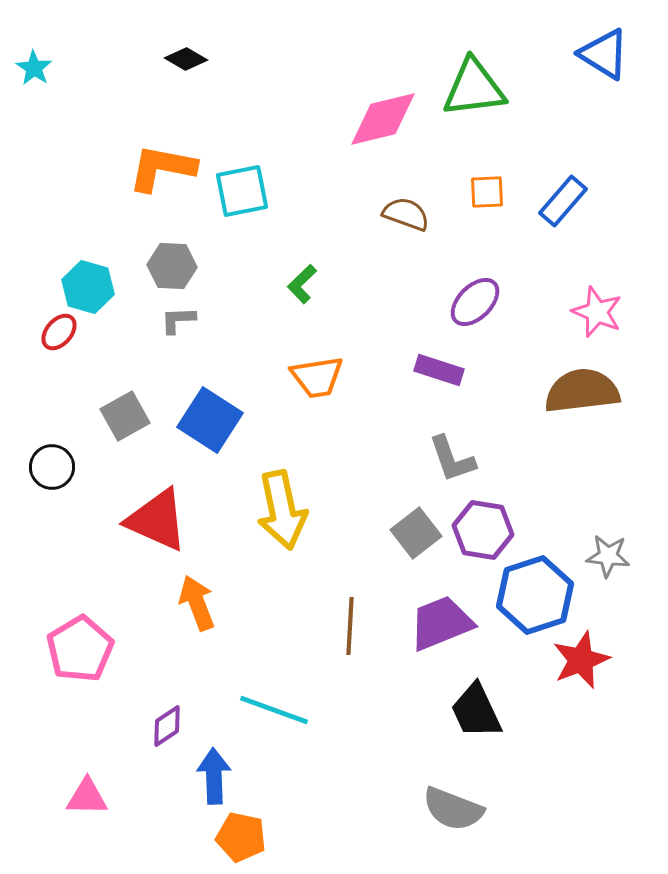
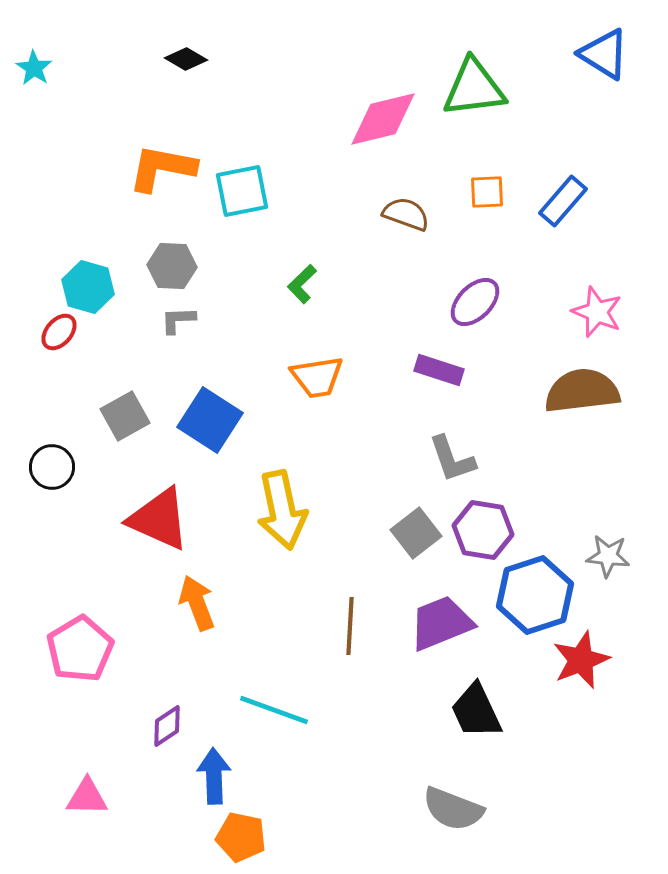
red triangle at (157, 520): moved 2 px right, 1 px up
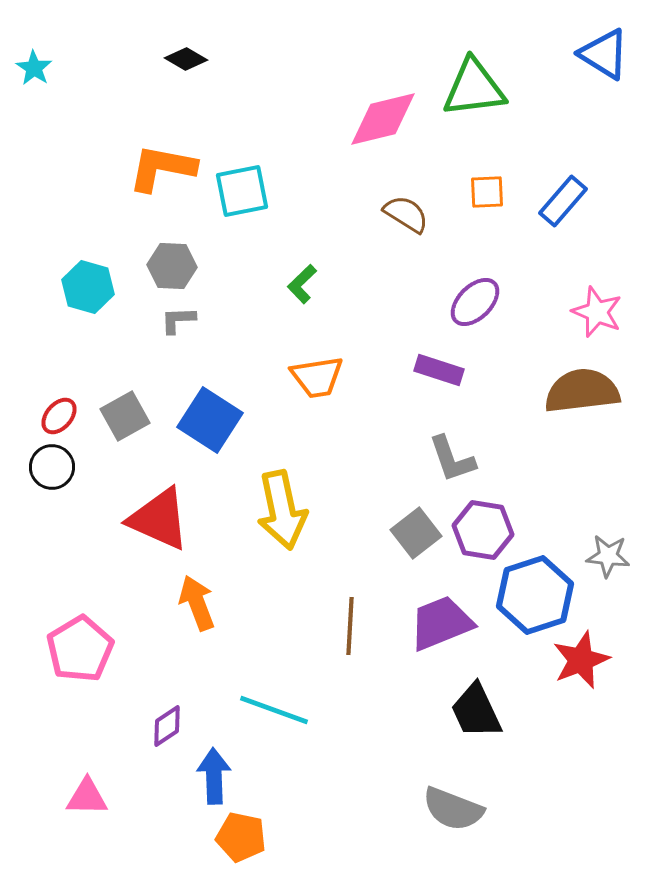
brown semicircle at (406, 214): rotated 12 degrees clockwise
red ellipse at (59, 332): moved 84 px down
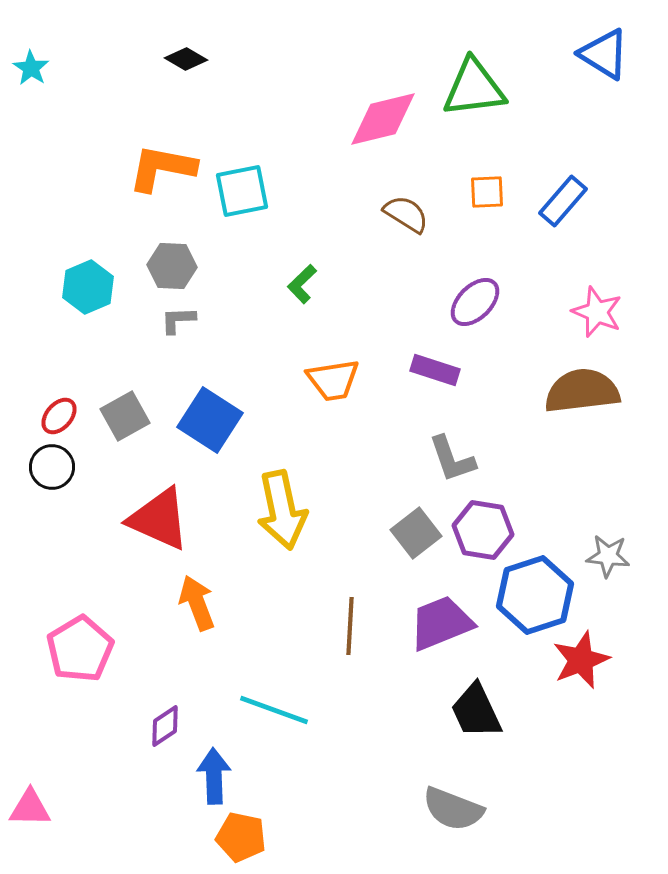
cyan star at (34, 68): moved 3 px left
cyan hexagon at (88, 287): rotated 21 degrees clockwise
purple rectangle at (439, 370): moved 4 px left
orange trapezoid at (317, 377): moved 16 px right, 3 px down
purple diamond at (167, 726): moved 2 px left
pink triangle at (87, 797): moved 57 px left, 11 px down
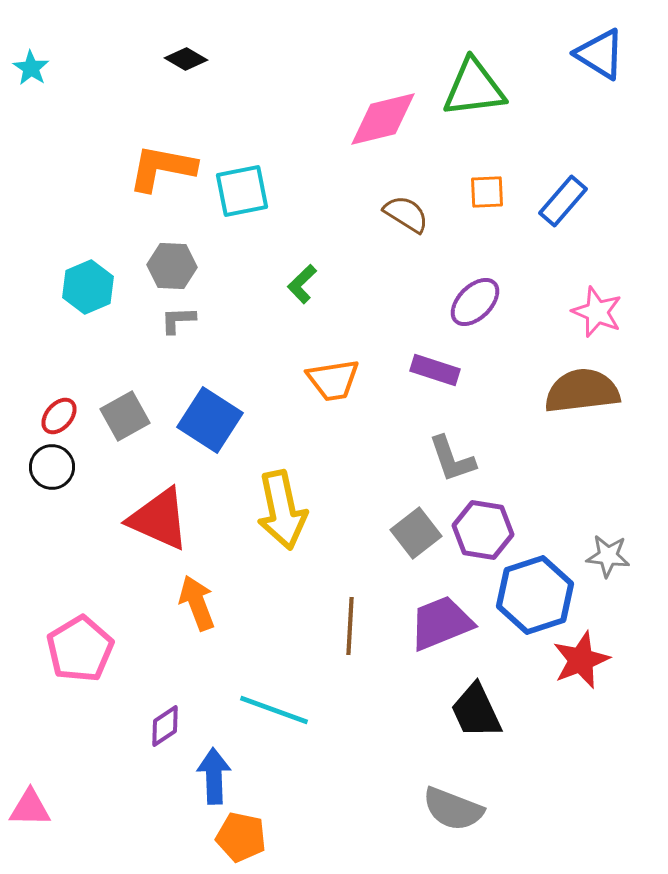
blue triangle at (604, 54): moved 4 px left
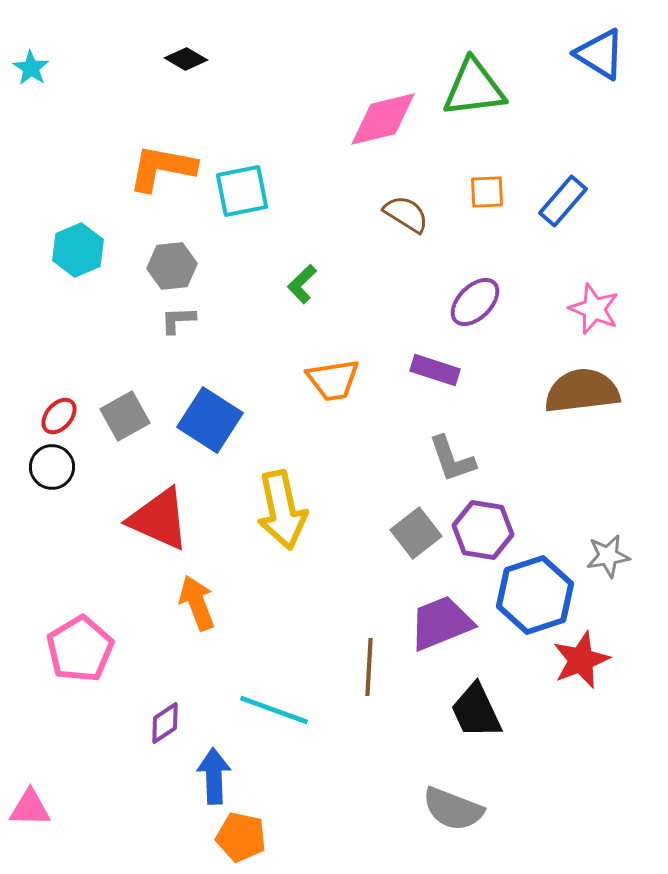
gray hexagon at (172, 266): rotated 9 degrees counterclockwise
cyan hexagon at (88, 287): moved 10 px left, 37 px up
pink star at (597, 312): moved 3 px left, 3 px up
gray star at (608, 556): rotated 15 degrees counterclockwise
brown line at (350, 626): moved 19 px right, 41 px down
purple diamond at (165, 726): moved 3 px up
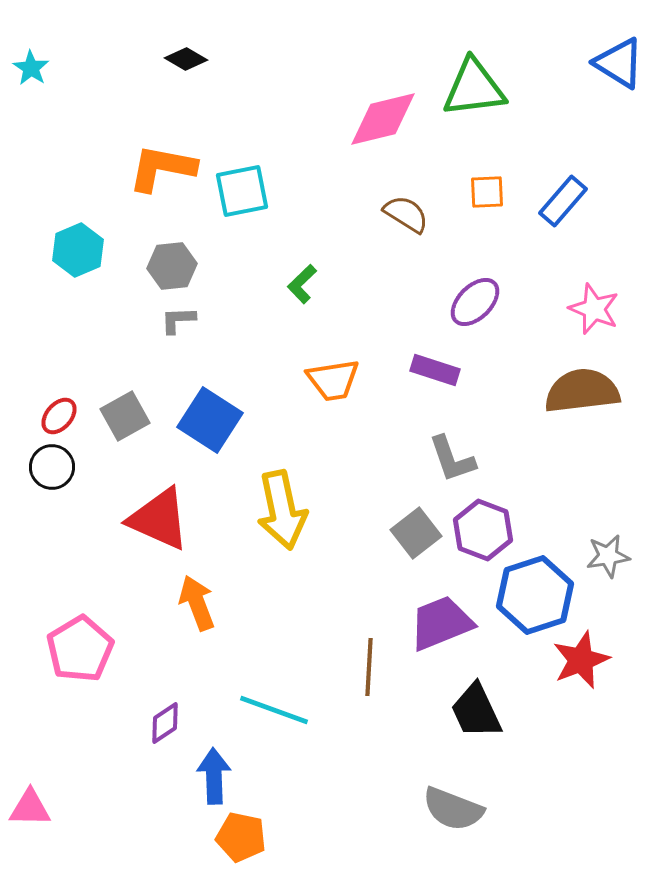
blue triangle at (600, 54): moved 19 px right, 9 px down
purple hexagon at (483, 530): rotated 12 degrees clockwise
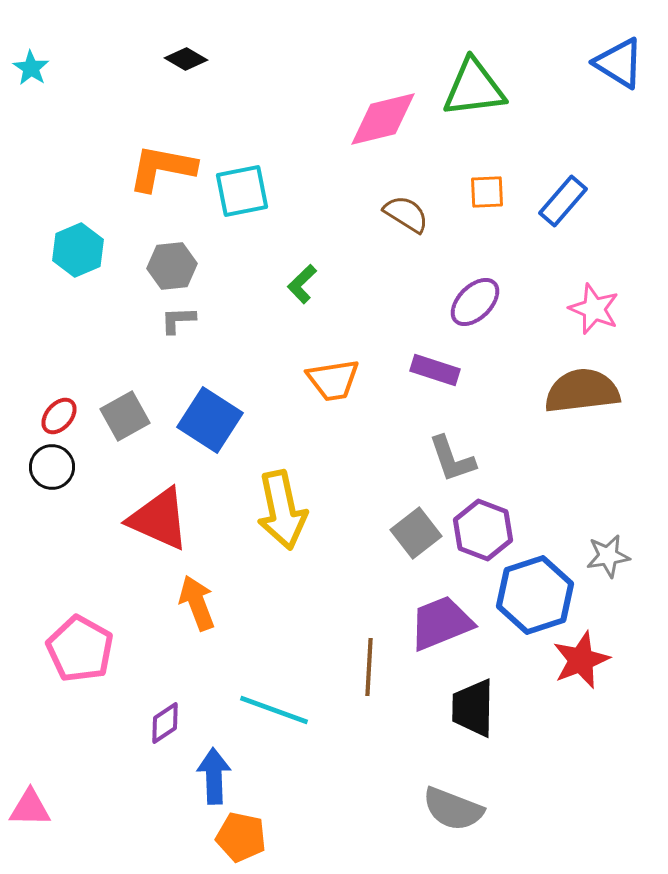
pink pentagon at (80, 649): rotated 12 degrees counterclockwise
black trapezoid at (476, 711): moved 3 px left, 3 px up; rotated 26 degrees clockwise
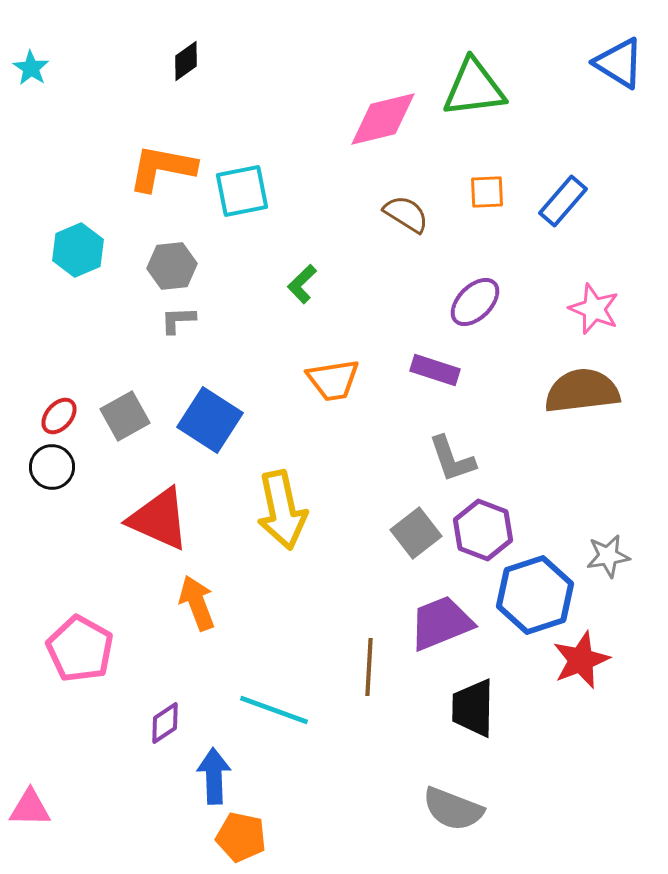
black diamond at (186, 59): moved 2 px down; rotated 66 degrees counterclockwise
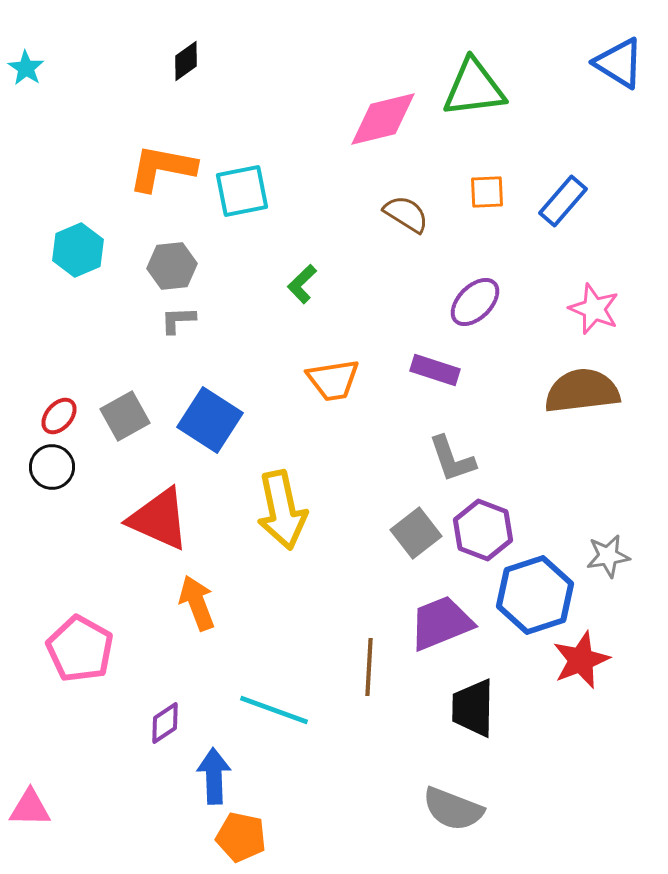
cyan star at (31, 68): moved 5 px left
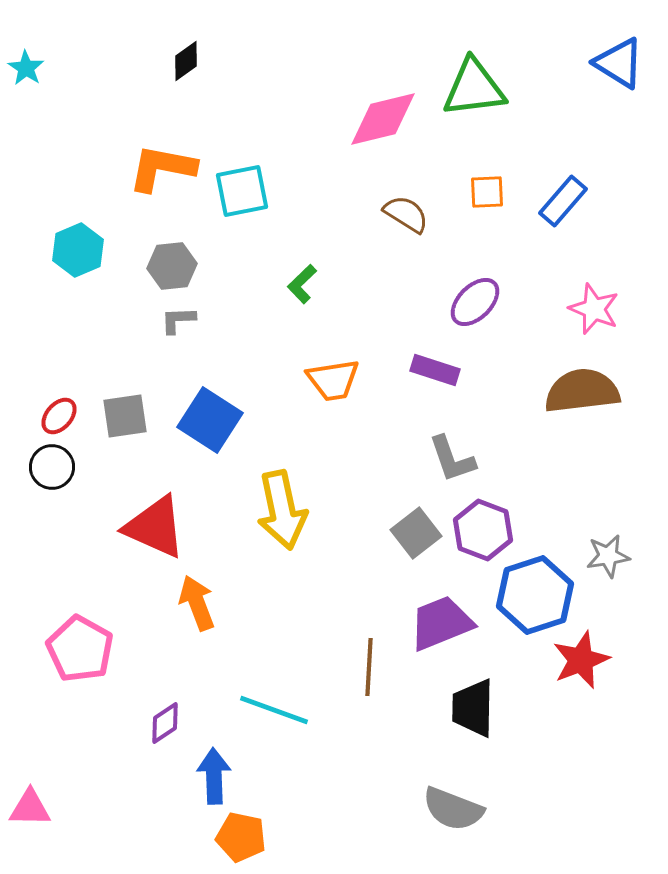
gray square at (125, 416): rotated 21 degrees clockwise
red triangle at (159, 519): moved 4 px left, 8 px down
